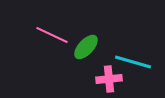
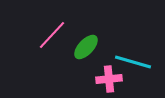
pink line: rotated 72 degrees counterclockwise
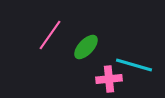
pink line: moved 2 px left; rotated 8 degrees counterclockwise
cyan line: moved 1 px right, 3 px down
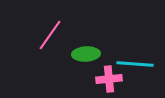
green ellipse: moved 7 px down; rotated 44 degrees clockwise
cyan line: moved 1 px right, 1 px up; rotated 12 degrees counterclockwise
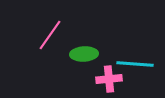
green ellipse: moved 2 px left
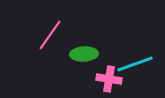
cyan line: rotated 24 degrees counterclockwise
pink cross: rotated 15 degrees clockwise
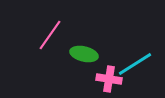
green ellipse: rotated 16 degrees clockwise
cyan line: rotated 12 degrees counterclockwise
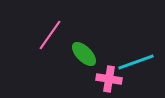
green ellipse: rotated 32 degrees clockwise
cyan line: moved 1 px right, 2 px up; rotated 12 degrees clockwise
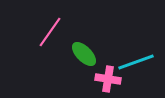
pink line: moved 3 px up
pink cross: moved 1 px left
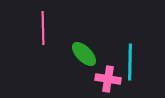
pink line: moved 7 px left, 4 px up; rotated 36 degrees counterclockwise
cyan line: moved 6 px left; rotated 69 degrees counterclockwise
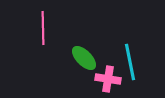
green ellipse: moved 4 px down
cyan line: rotated 12 degrees counterclockwise
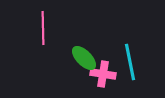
pink cross: moved 5 px left, 5 px up
